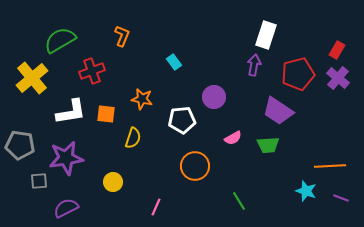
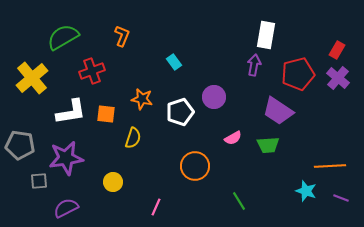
white rectangle: rotated 8 degrees counterclockwise
green semicircle: moved 3 px right, 3 px up
white pentagon: moved 2 px left, 8 px up; rotated 12 degrees counterclockwise
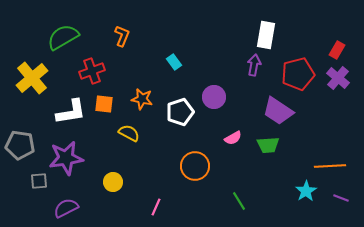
orange square: moved 2 px left, 10 px up
yellow semicircle: moved 4 px left, 5 px up; rotated 80 degrees counterclockwise
cyan star: rotated 20 degrees clockwise
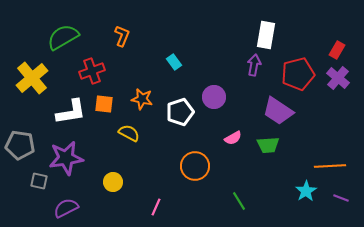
gray square: rotated 18 degrees clockwise
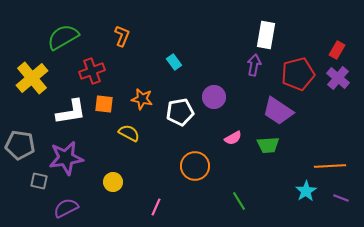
white pentagon: rotated 8 degrees clockwise
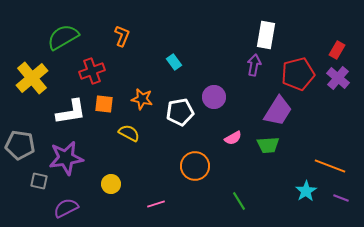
purple trapezoid: rotated 92 degrees counterclockwise
orange line: rotated 24 degrees clockwise
yellow circle: moved 2 px left, 2 px down
pink line: moved 3 px up; rotated 48 degrees clockwise
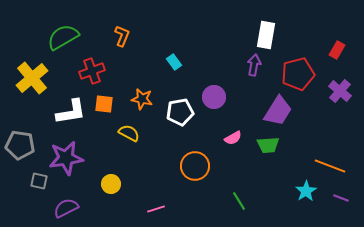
purple cross: moved 2 px right, 13 px down
pink line: moved 5 px down
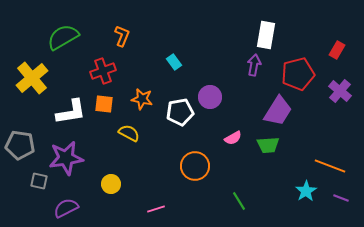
red cross: moved 11 px right
purple circle: moved 4 px left
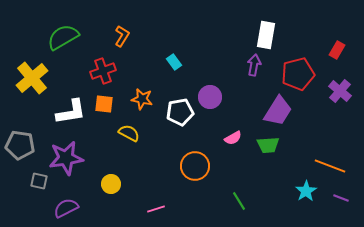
orange L-shape: rotated 10 degrees clockwise
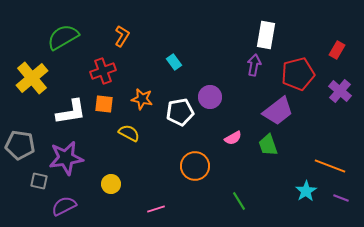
purple trapezoid: rotated 20 degrees clockwise
green trapezoid: rotated 75 degrees clockwise
purple semicircle: moved 2 px left, 2 px up
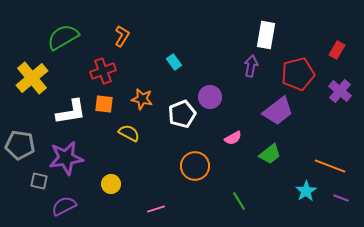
purple arrow: moved 3 px left, 1 px down
white pentagon: moved 2 px right, 2 px down; rotated 12 degrees counterclockwise
green trapezoid: moved 2 px right, 9 px down; rotated 110 degrees counterclockwise
